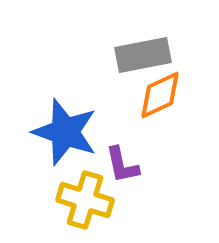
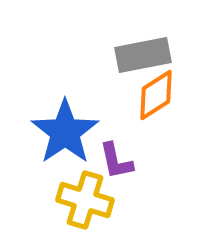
orange diamond: moved 4 px left; rotated 8 degrees counterclockwise
blue star: rotated 18 degrees clockwise
purple L-shape: moved 6 px left, 4 px up
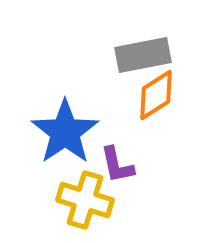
purple L-shape: moved 1 px right, 4 px down
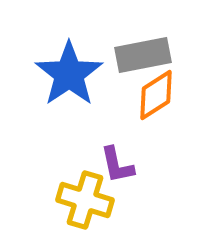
blue star: moved 4 px right, 58 px up
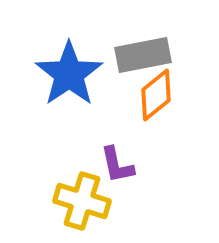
orange diamond: rotated 6 degrees counterclockwise
yellow cross: moved 3 px left, 1 px down
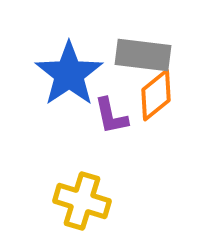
gray rectangle: rotated 18 degrees clockwise
purple L-shape: moved 6 px left, 49 px up
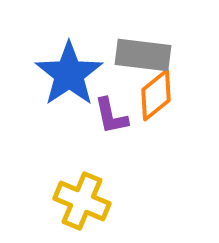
yellow cross: rotated 6 degrees clockwise
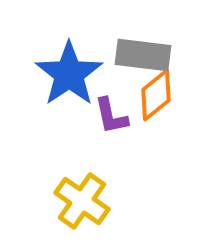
yellow cross: rotated 12 degrees clockwise
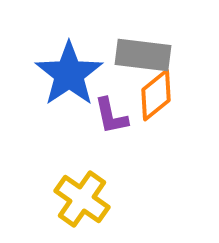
yellow cross: moved 2 px up
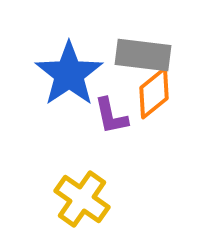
orange diamond: moved 2 px left, 2 px up
